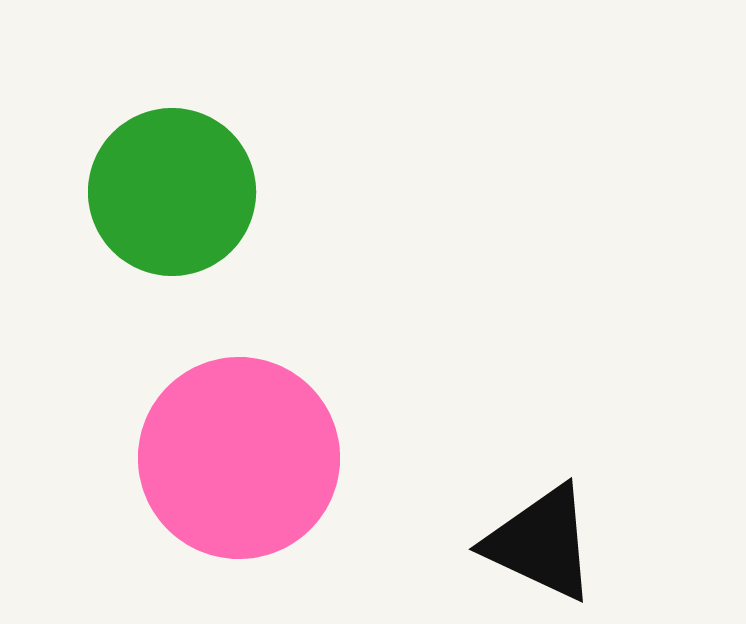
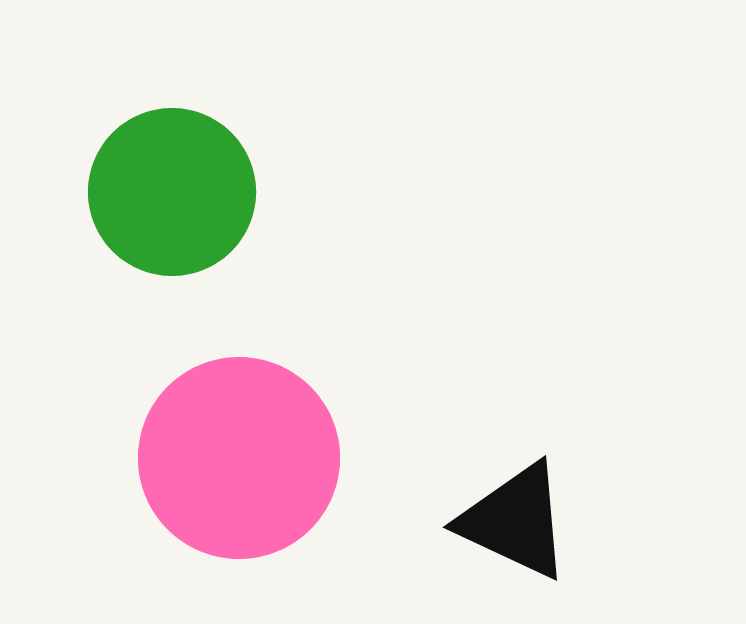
black triangle: moved 26 px left, 22 px up
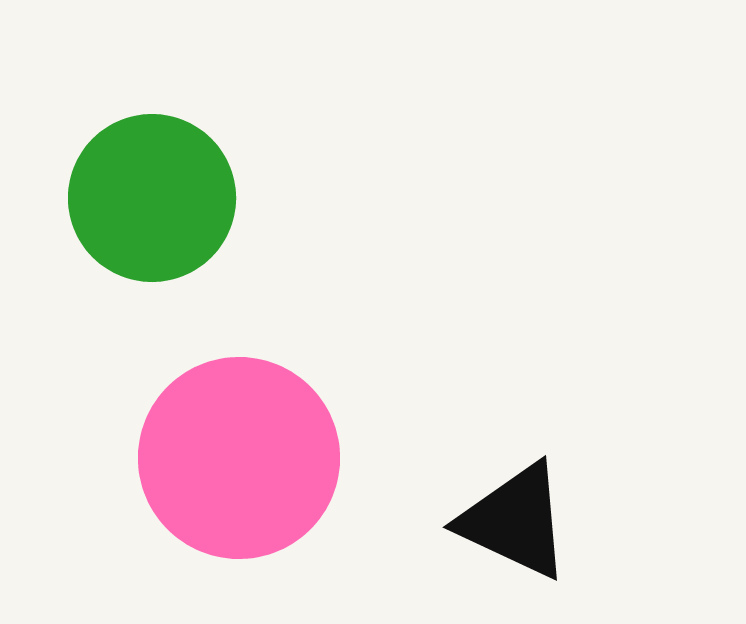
green circle: moved 20 px left, 6 px down
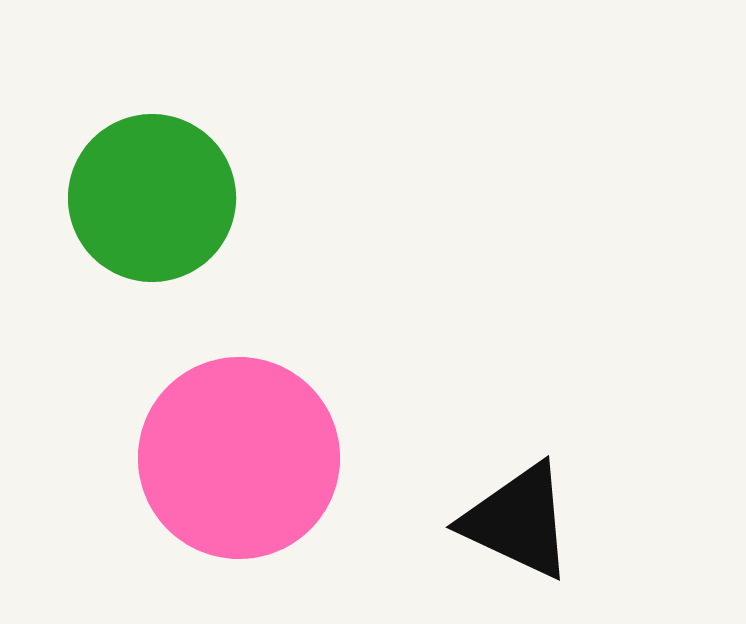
black triangle: moved 3 px right
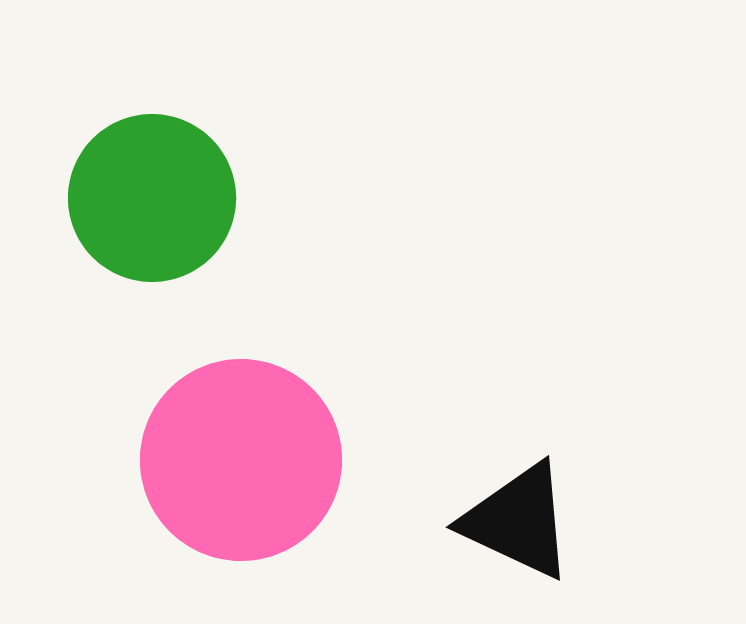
pink circle: moved 2 px right, 2 px down
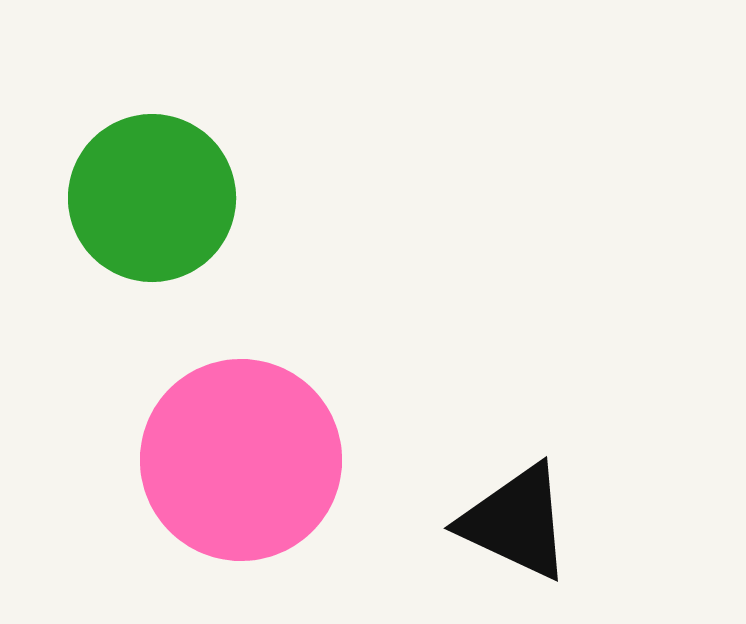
black triangle: moved 2 px left, 1 px down
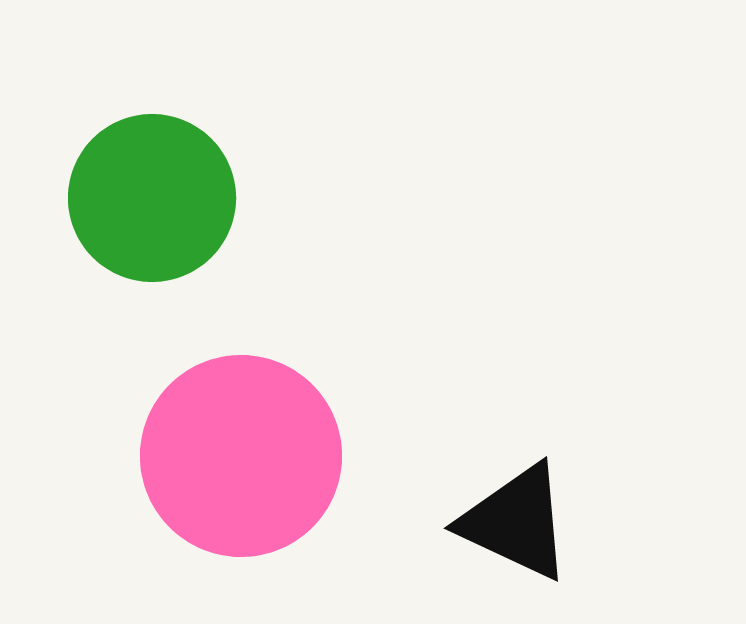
pink circle: moved 4 px up
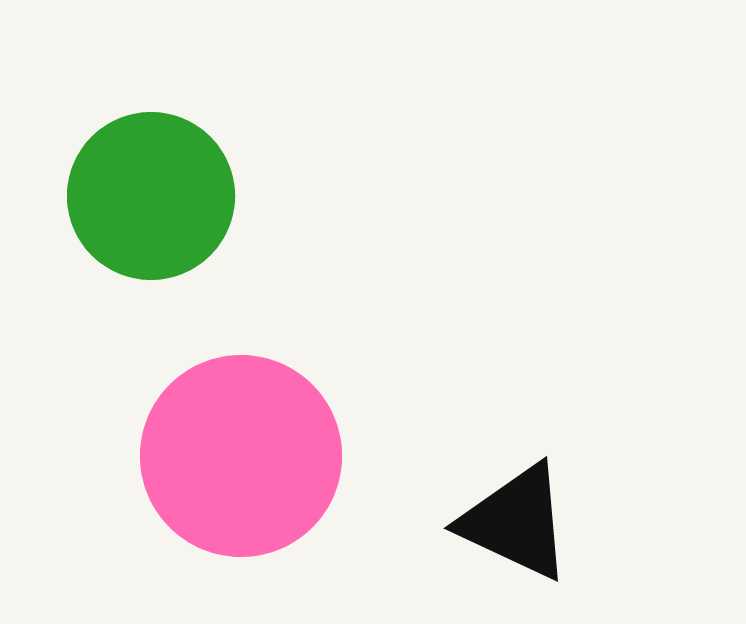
green circle: moved 1 px left, 2 px up
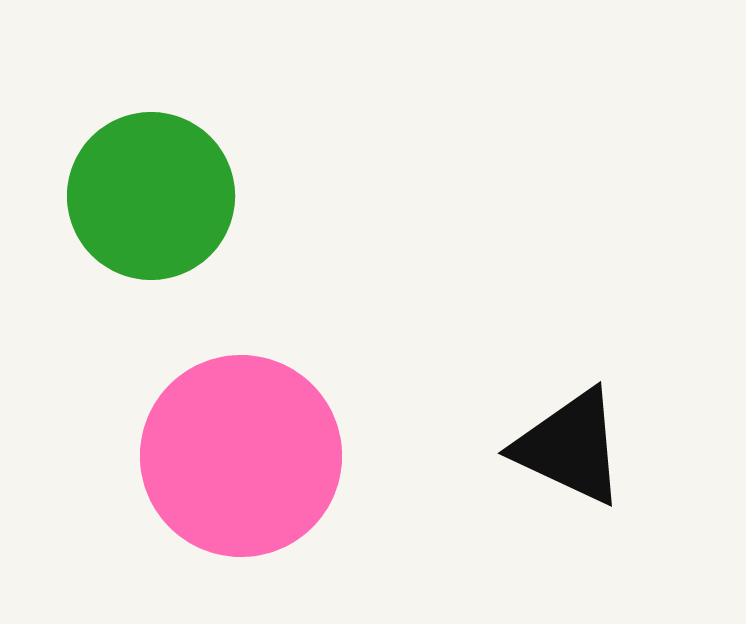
black triangle: moved 54 px right, 75 px up
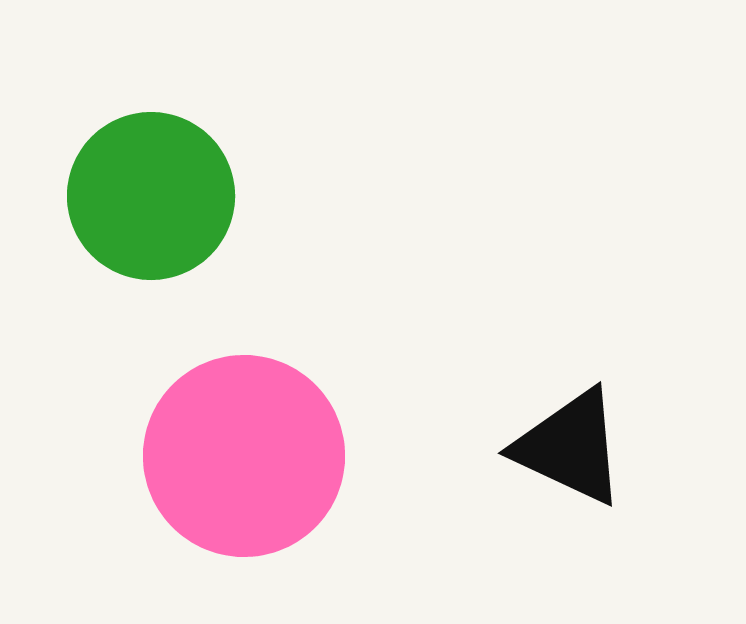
pink circle: moved 3 px right
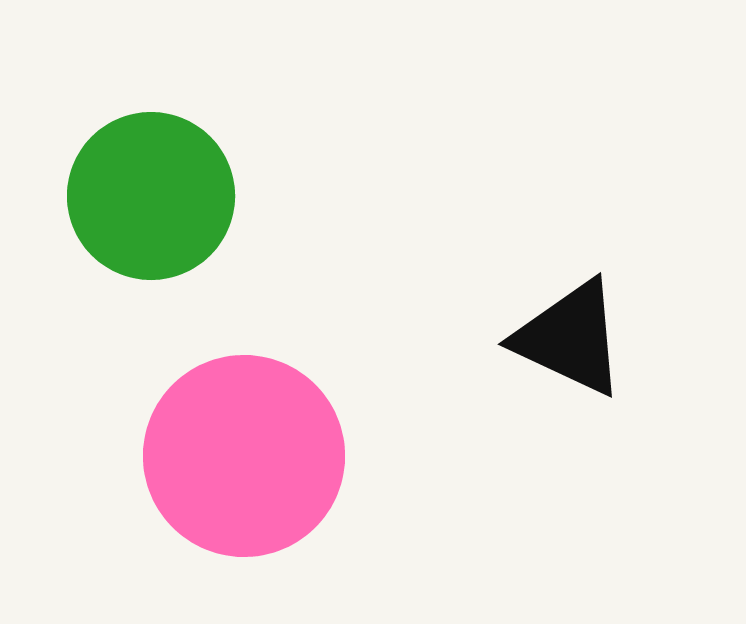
black triangle: moved 109 px up
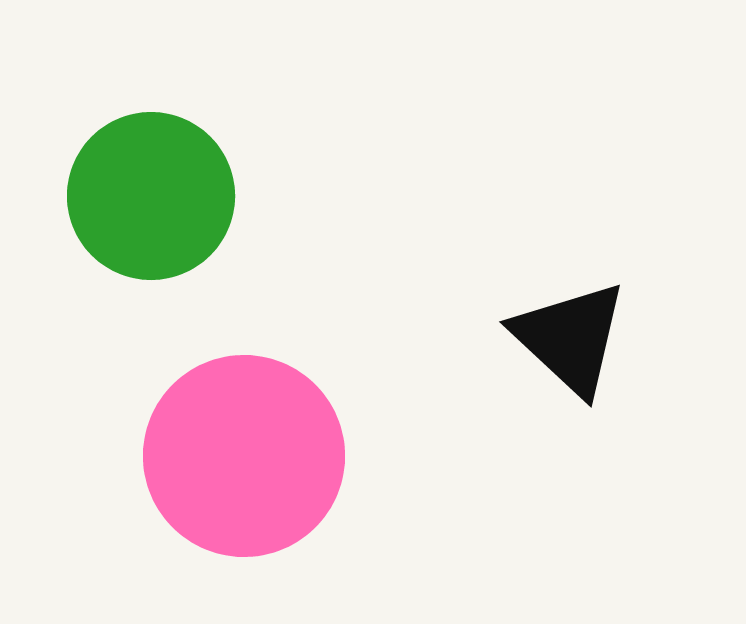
black triangle: rotated 18 degrees clockwise
